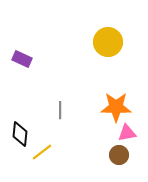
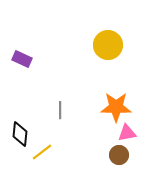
yellow circle: moved 3 px down
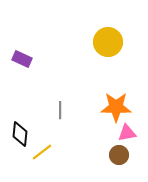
yellow circle: moved 3 px up
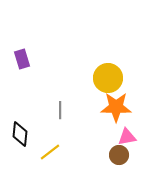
yellow circle: moved 36 px down
purple rectangle: rotated 48 degrees clockwise
pink triangle: moved 4 px down
yellow line: moved 8 px right
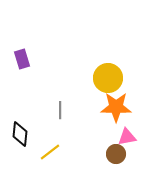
brown circle: moved 3 px left, 1 px up
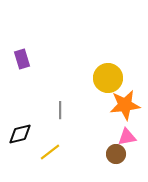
orange star: moved 9 px right, 2 px up; rotated 8 degrees counterclockwise
black diamond: rotated 70 degrees clockwise
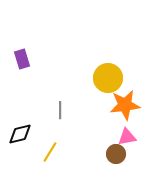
yellow line: rotated 20 degrees counterclockwise
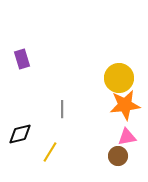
yellow circle: moved 11 px right
gray line: moved 2 px right, 1 px up
brown circle: moved 2 px right, 2 px down
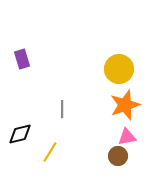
yellow circle: moved 9 px up
orange star: rotated 12 degrees counterclockwise
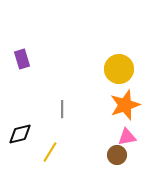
brown circle: moved 1 px left, 1 px up
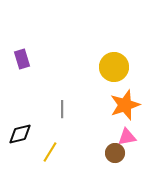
yellow circle: moved 5 px left, 2 px up
brown circle: moved 2 px left, 2 px up
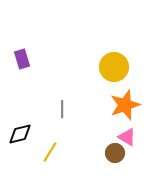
pink triangle: rotated 42 degrees clockwise
